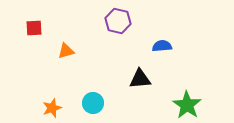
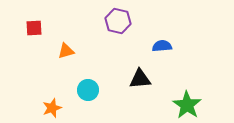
cyan circle: moved 5 px left, 13 px up
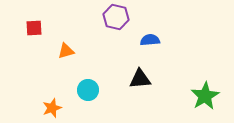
purple hexagon: moved 2 px left, 4 px up
blue semicircle: moved 12 px left, 6 px up
green star: moved 18 px right, 9 px up; rotated 8 degrees clockwise
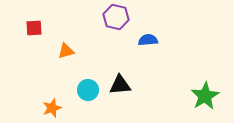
blue semicircle: moved 2 px left
black triangle: moved 20 px left, 6 px down
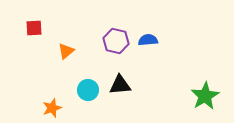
purple hexagon: moved 24 px down
orange triangle: rotated 24 degrees counterclockwise
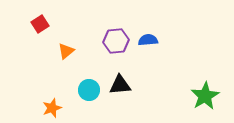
red square: moved 6 px right, 4 px up; rotated 30 degrees counterclockwise
purple hexagon: rotated 20 degrees counterclockwise
cyan circle: moved 1 px right
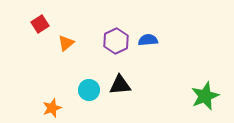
purple hexagon: rotated 20 degrees counterclockwise
orange triangle: moved 8 px up
green star: rotated 8 degrees clockwise
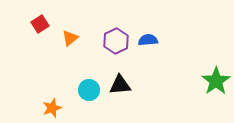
orange triangle: moved 4 px right, 5 px up
green star: moved 11 px right, 15 px up; rotated 12 degrees counterclockwise
